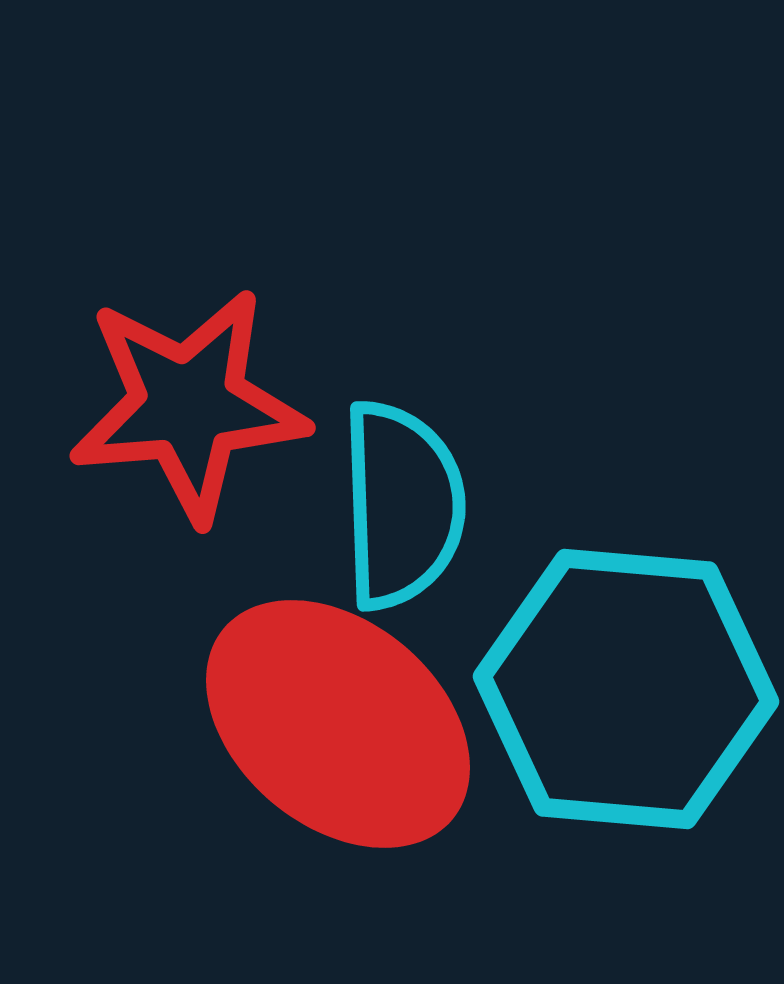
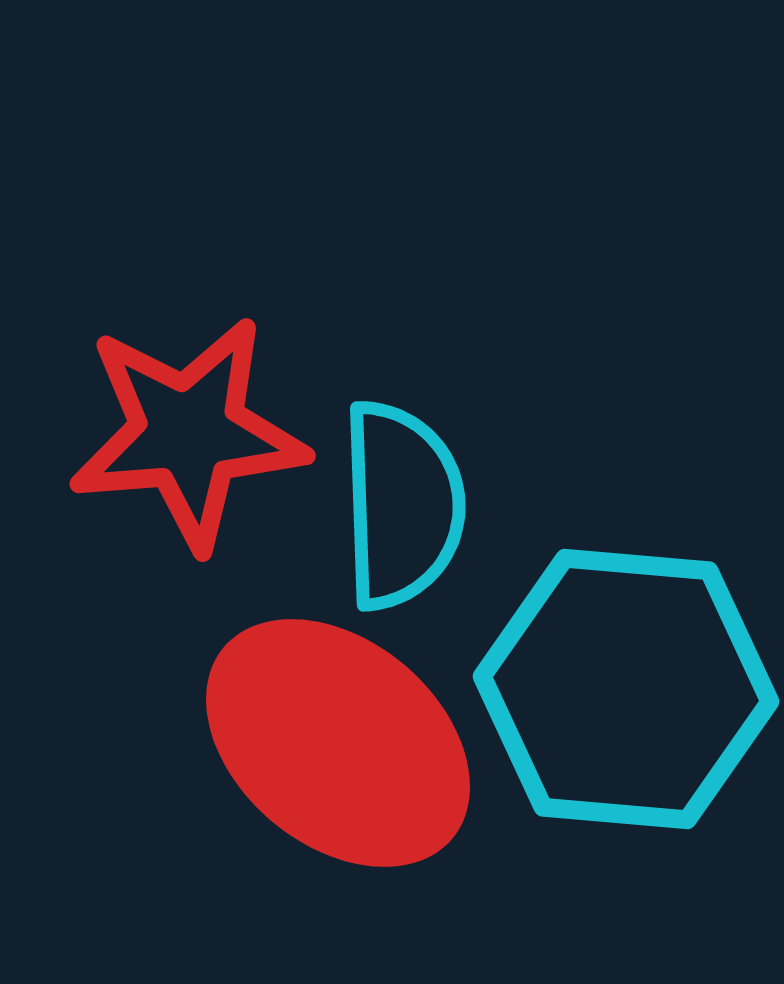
red star: moved 28 px down
red ellipse: moved 19 px down
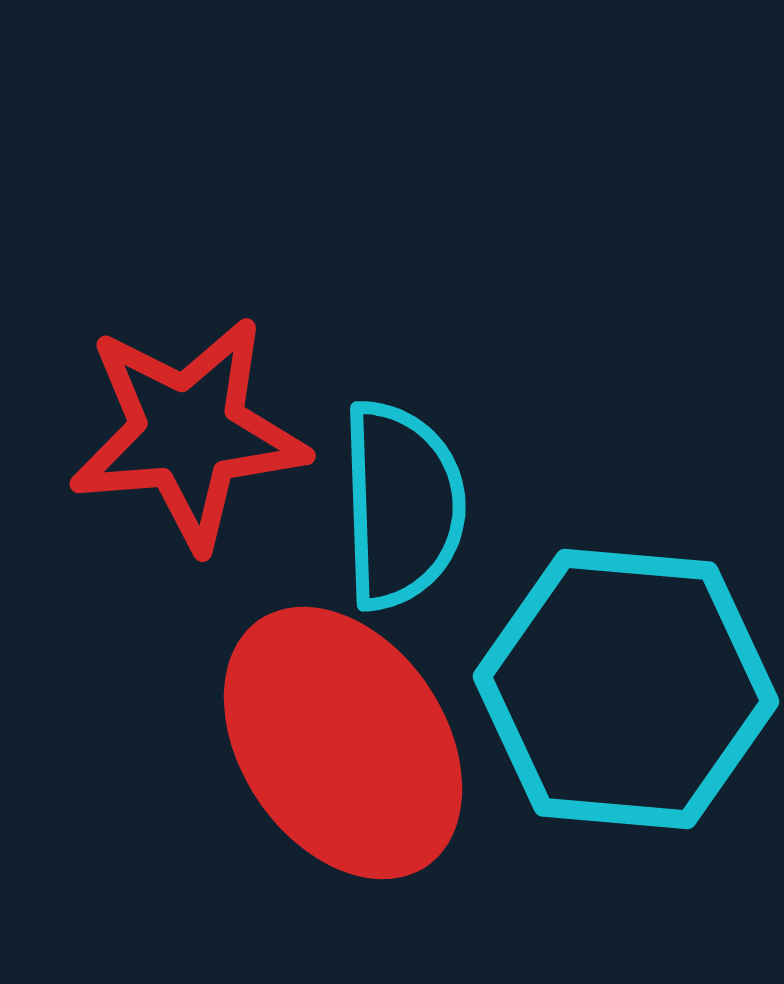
red ellipse: moved 5 px right; rotated 16 degrees clockwise
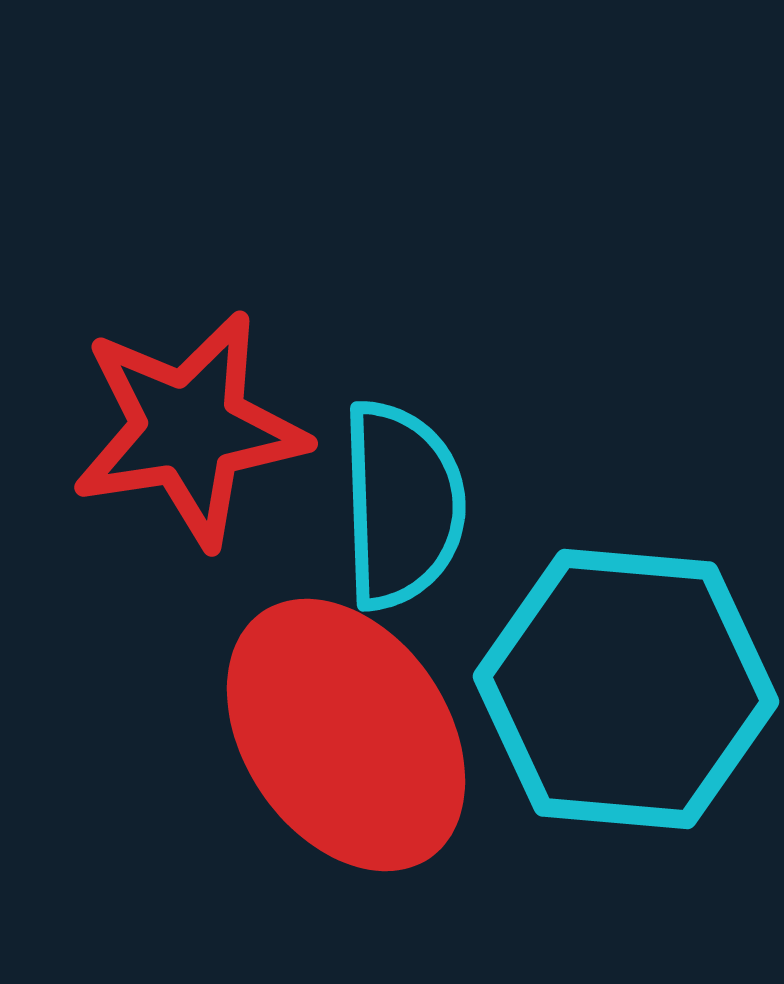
red star: moved 1 px right, 4 px up; rotated 4 degrees counterclockwise
red ellipse: moved 3 px right, 8 px up
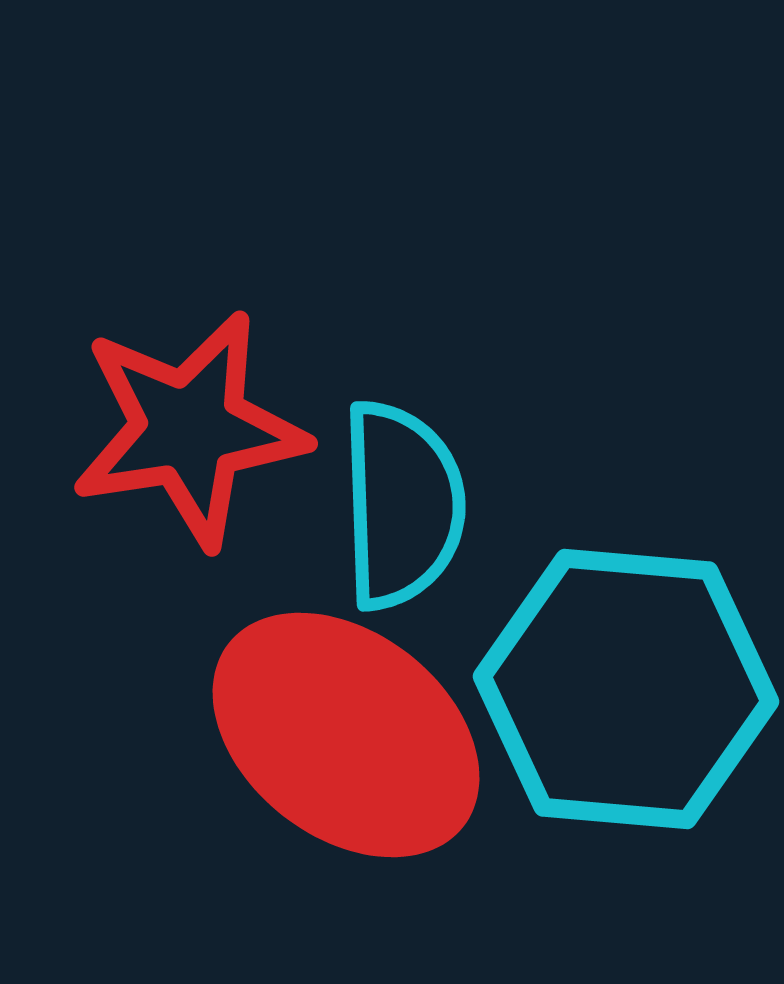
red ellipse: rotated 18 degrees counterclockwise
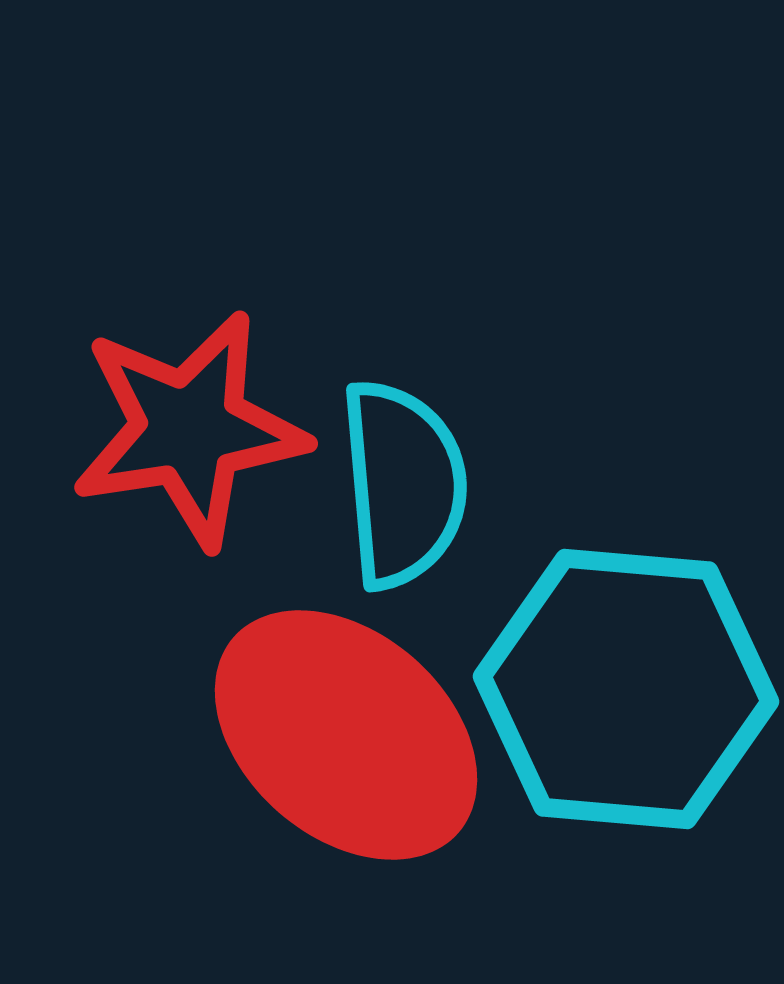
cyan semicircle: moved 1 px right, 21 px up; rotated 3 degrees counterclockwise
red ellipse: rotated 3 degrees clockwise
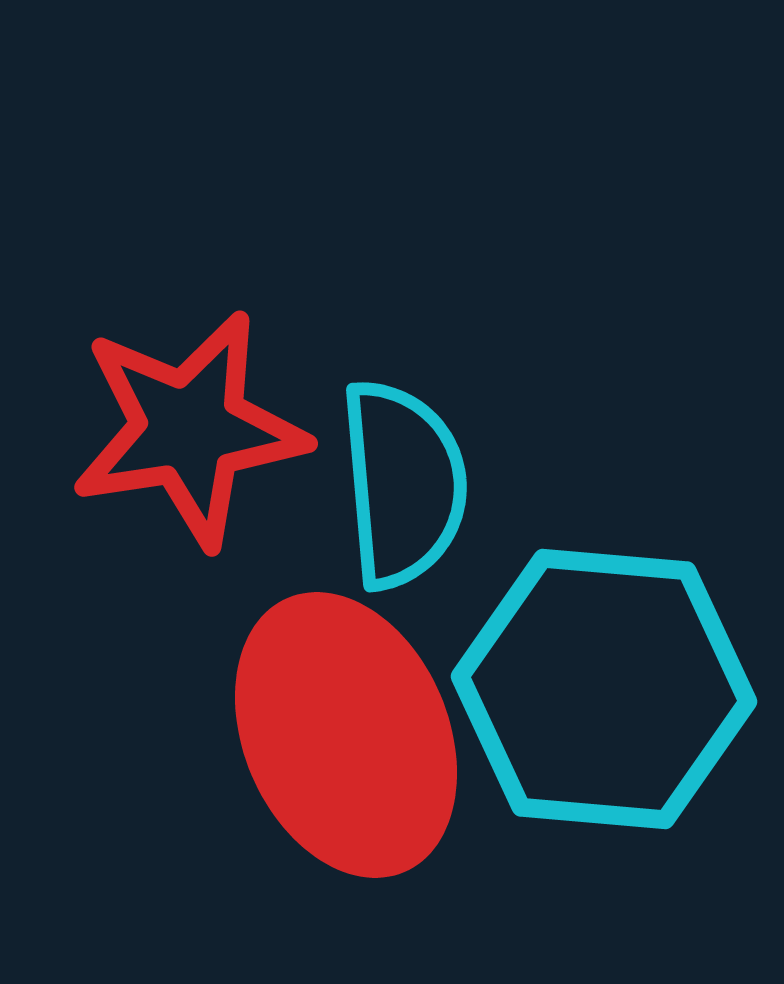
cyan hexagon: moved 22 px left
red ellipse: rotated 26 degrees clockwise
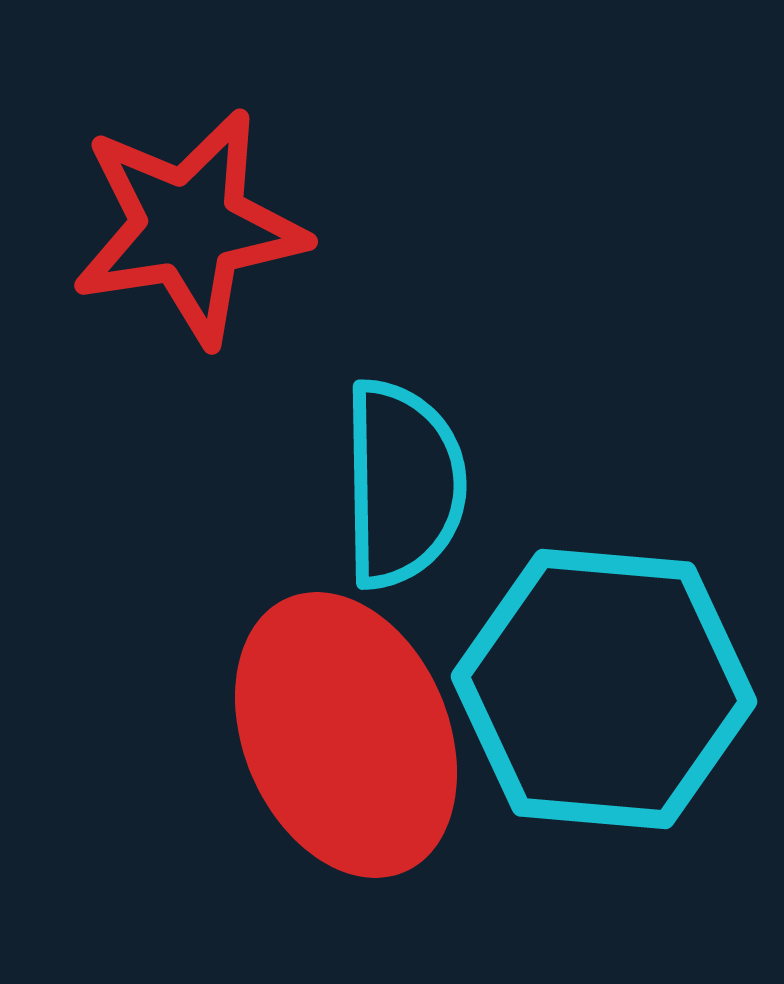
red star: moved 202 px up
cyan semicircle: rotated 4 degrees clockwise
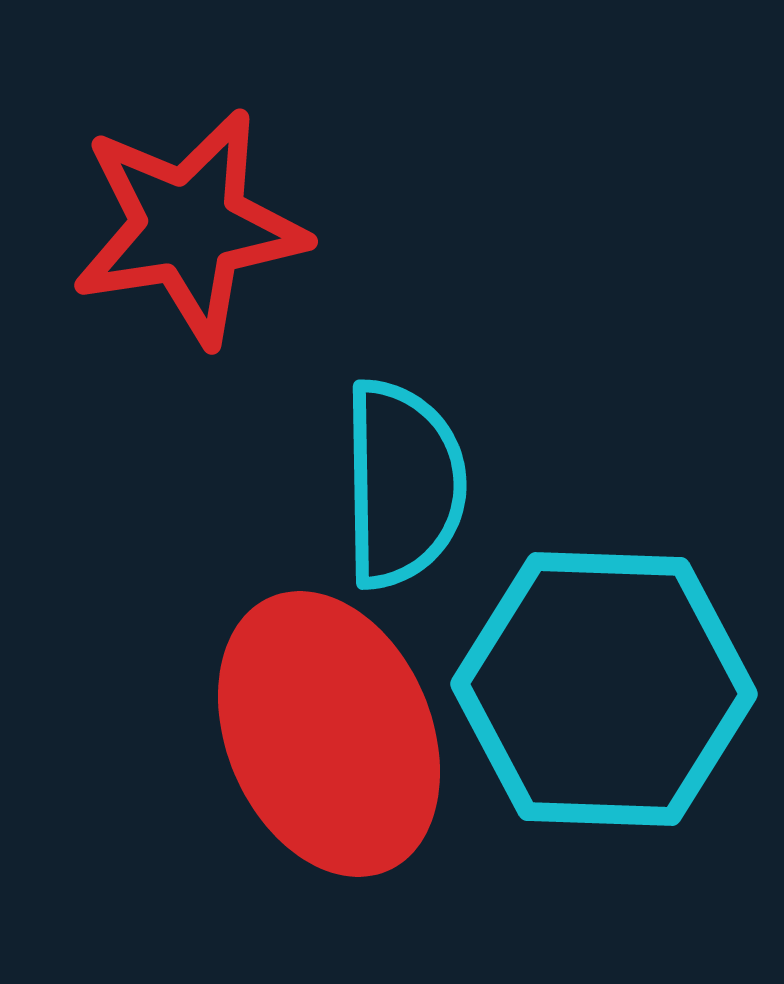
cyan hexagon: rotated 3 degrees counterclockwise
red ellipse: moved 17 px left, 1 px up
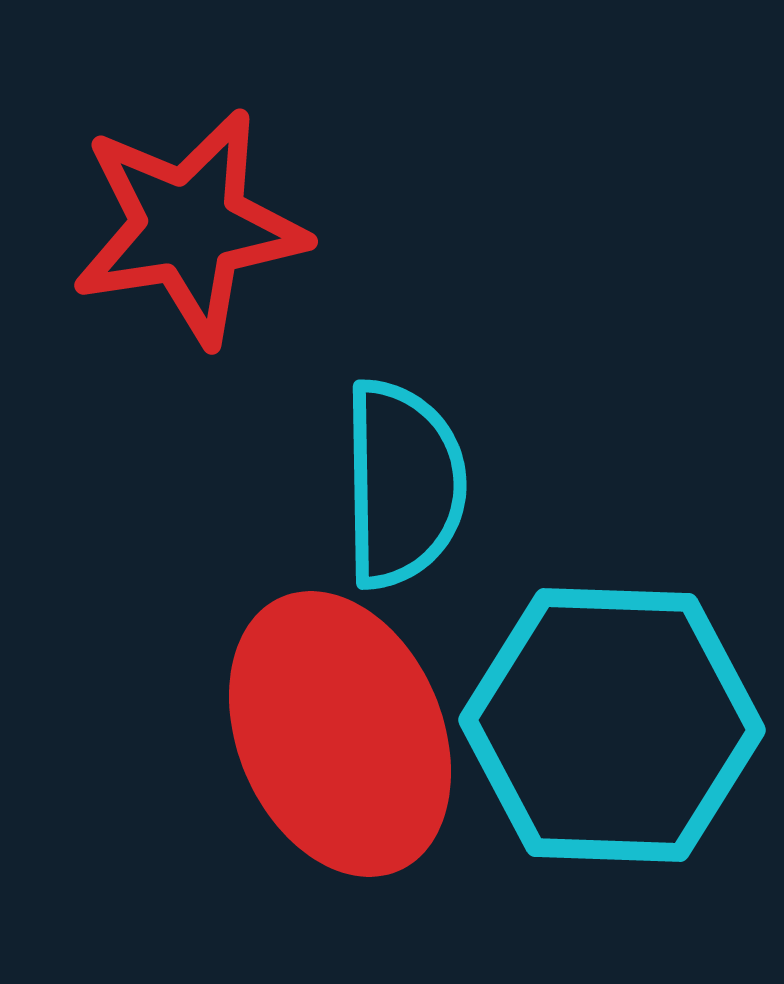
cyan hexagon: moved 8 px right, 36 px down
red ellipse: moved 11 px right
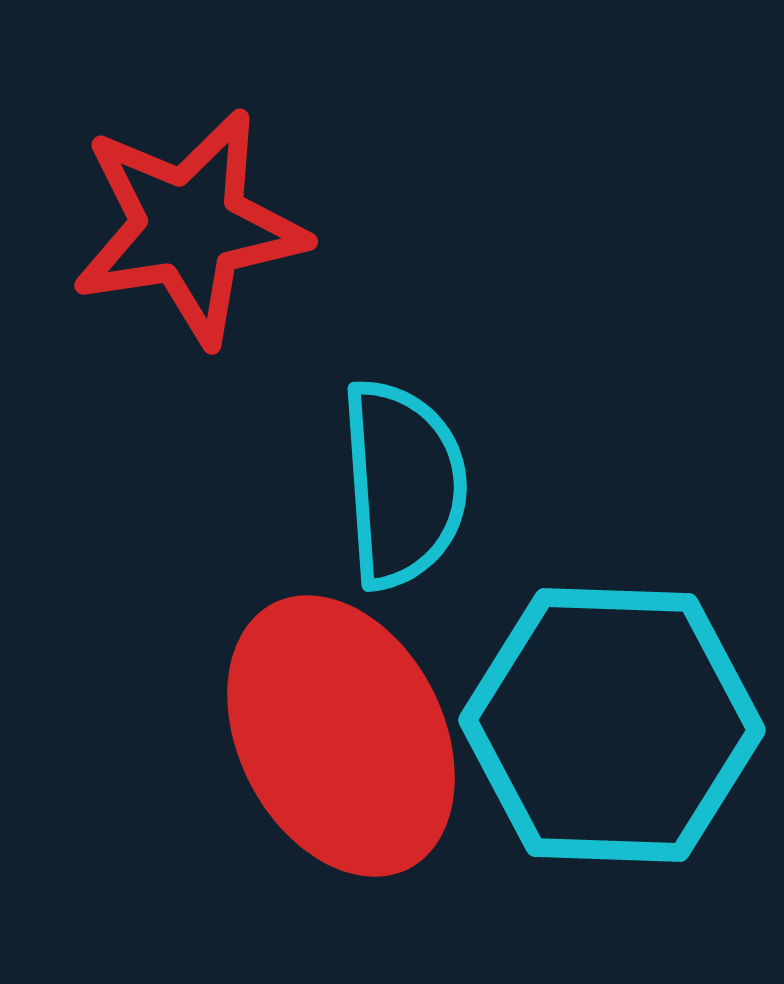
cyan semicircle: rotated 3 degrees counterclockwise
red ellipse: moved 1 px right, 2 px down; rotated 4 degrees counterclockwise
